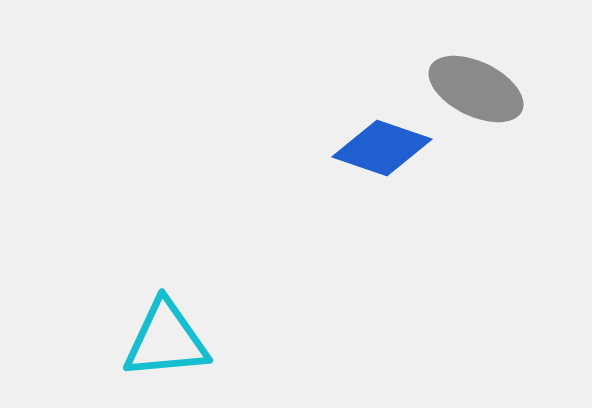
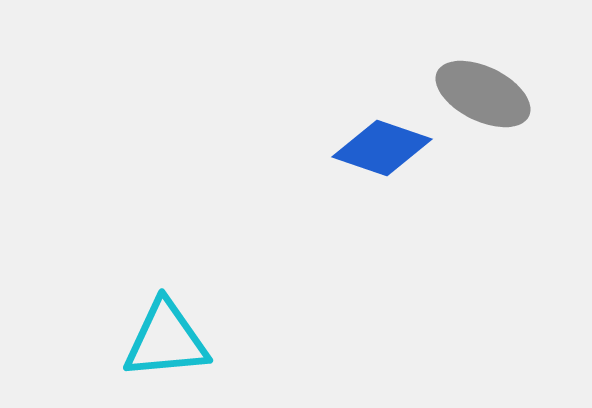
gray ellipse: moved 7 px right, 5 px down
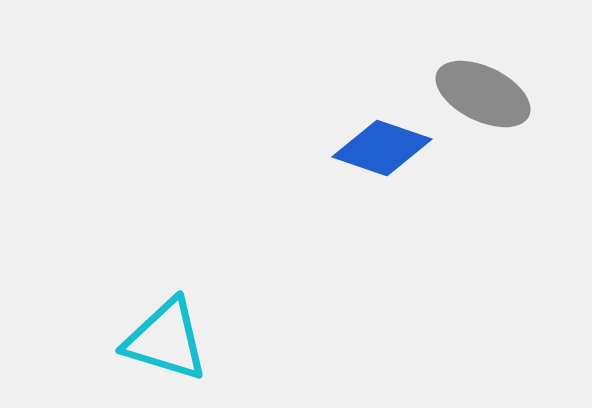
cyan triangle: rotated 22 degrees clockwise
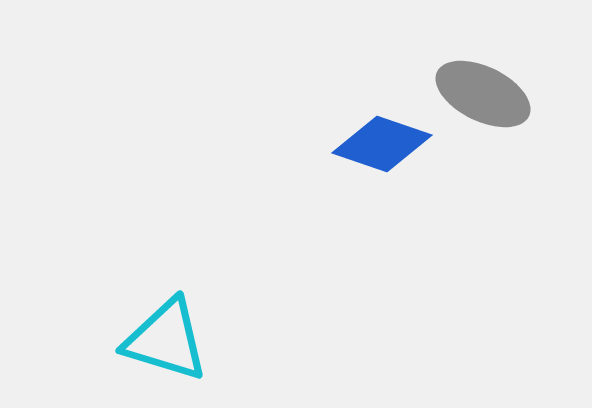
blue diamond: moved 4 px up
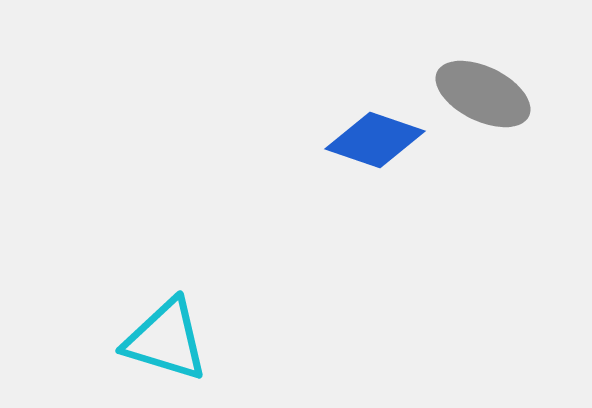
blue diamond: moved 7 px left, 4 px up
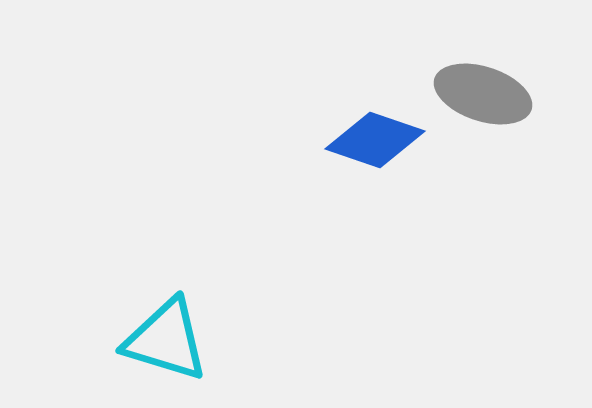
gray ellipse: rotated 8 degrees counterclockwise
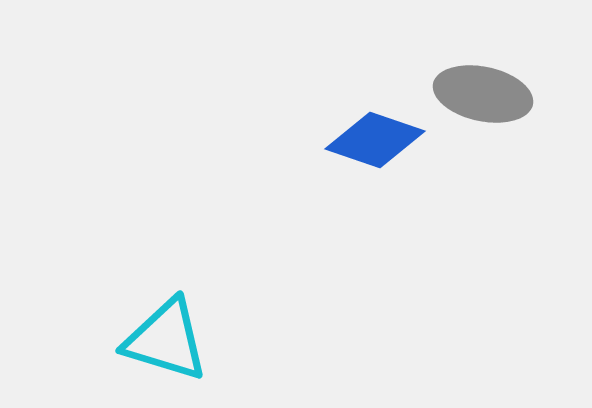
gray ellipse: rotated 6 degrees counterclockwise
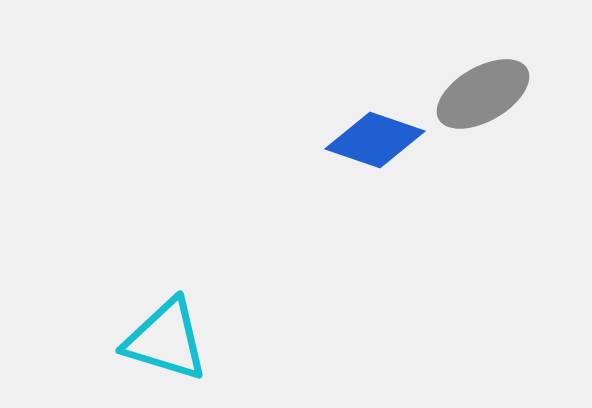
gray ellipse: rotated 42 degrees counterclockwise
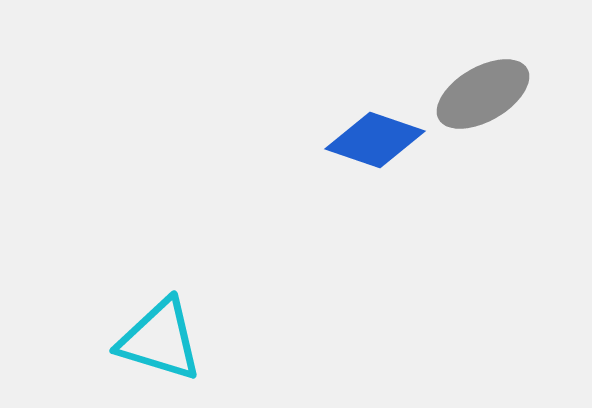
cyan triangle: moved 6 px left
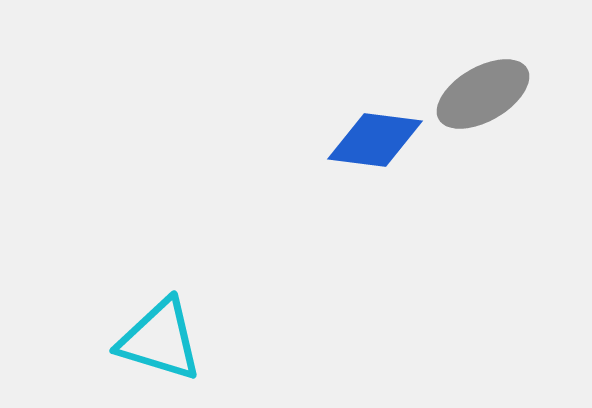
blue diamond: rotated 12 degrees counterclockwise
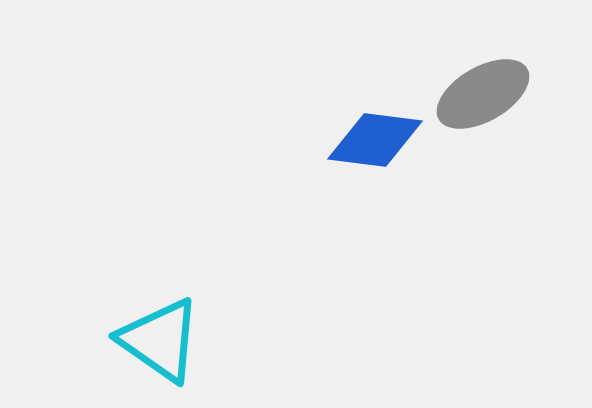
cyan triangle: rotated 18 degrees clockwise
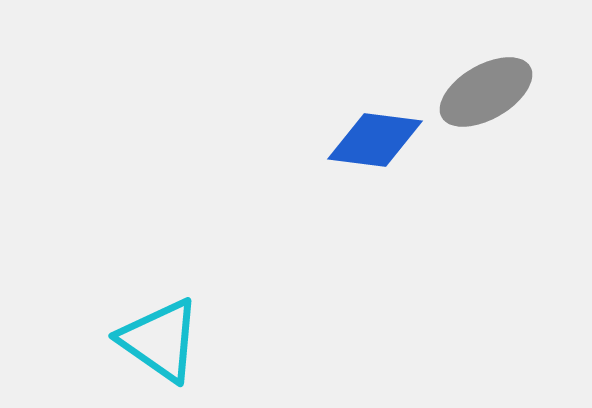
gray ellipse: moved 3 px right, 2 px up
